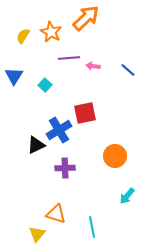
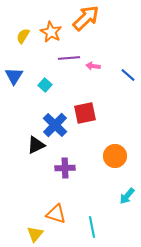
blue line: moved 5 px down
blue cross: moved 4 px left, 5 px up; rotated 15 degrees counterclockwise
yellow triangle: moved 2 px left
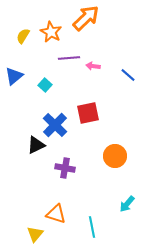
blue triangle: rotated 18 degrees clockwise
red square: moved 3 px right
purple cross: rotated 12 degrees clockwise
cyan arrow: moved 8 px down
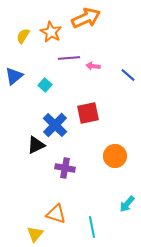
orange arrow: rotated 20 degrees clockwise
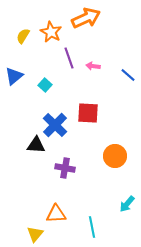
purple line: rotated 75 degrees clockwise
red square: rotated 15 degrees clockwise
black triangle: rotated 30 degrees clockwise
orange triangle: rotated 20 degrees counterclockwise
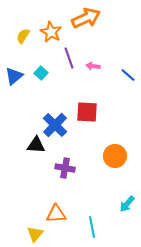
cyan square: moved 4 px left, 12 px up
red square: moved 1 px left, 1 px up
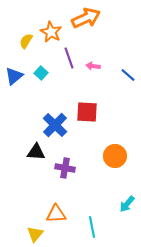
yellow semicircle: moved 3 px right, 5 px down
black triangle: moved 7 px down
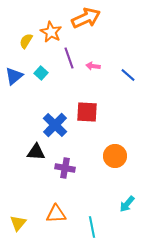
yellow triangle: moved 17 px left, 11 px up
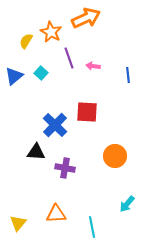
blue line: rotated 42 degrees clockwise
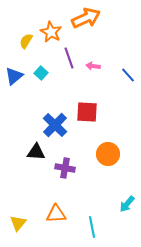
blue line: rotated 35 degrees counterclockwise
orange circle: moved 7 px left, 2 px up
